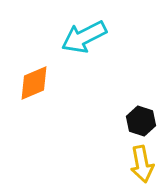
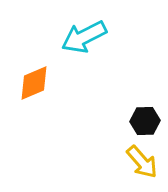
black hexagon: moved 4 px right; rotated 20 degrees counterclockwise
yellow arrow: moved 2 px up; rotated 30 degrees counterclockwise
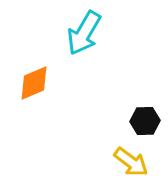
cyan arrow: moved 4 px up; rotated 33 degrees counterclockwise
yellow arrow: moved 11 px left; rotated 12 degrees counterclockwise
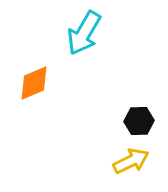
black hexagon: moved 6 px left
yellow arrow: moved 1 px up; rotated 63 degrees counterclockwise
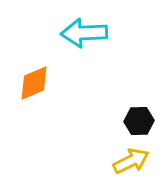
cyan arrow: rotated 57 degrees clockwise
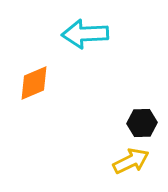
cyan arrow: moved 1 px right, 1 px down
black hexagon: moved 3 px right, 2 px down
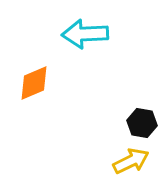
black hexagon: rotated 12 degrees clockwise
